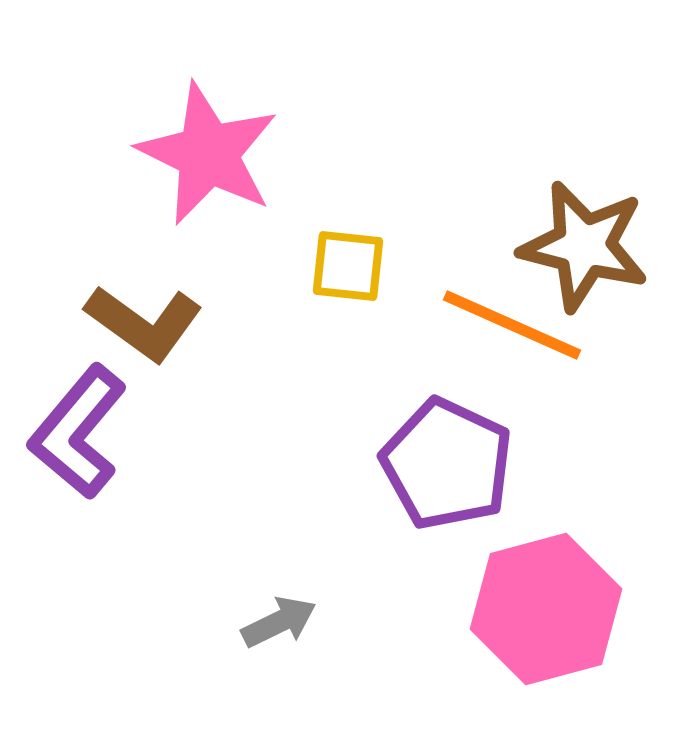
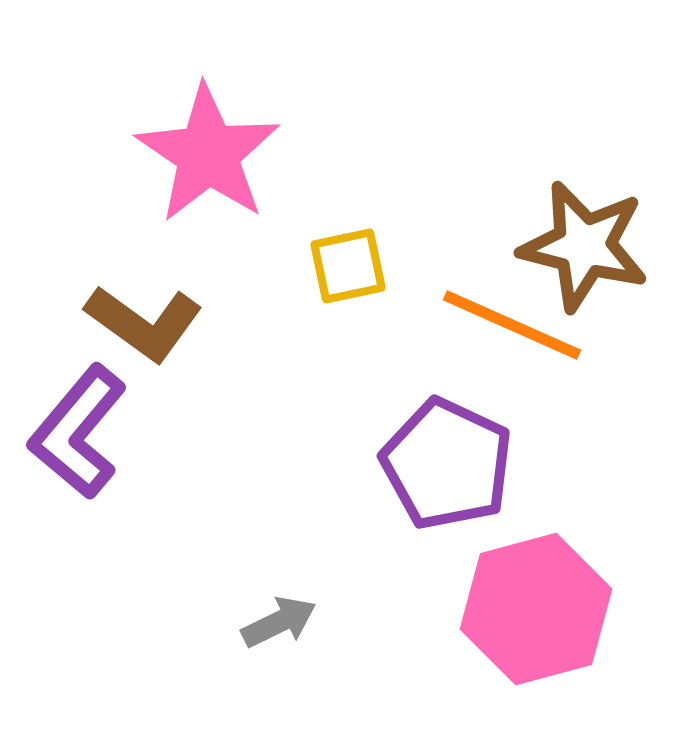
pink star: rotated 8 degrees clockwise
yellow square: rotated 18 degrees counterclockwise
pink hexagon: moved 10 px left
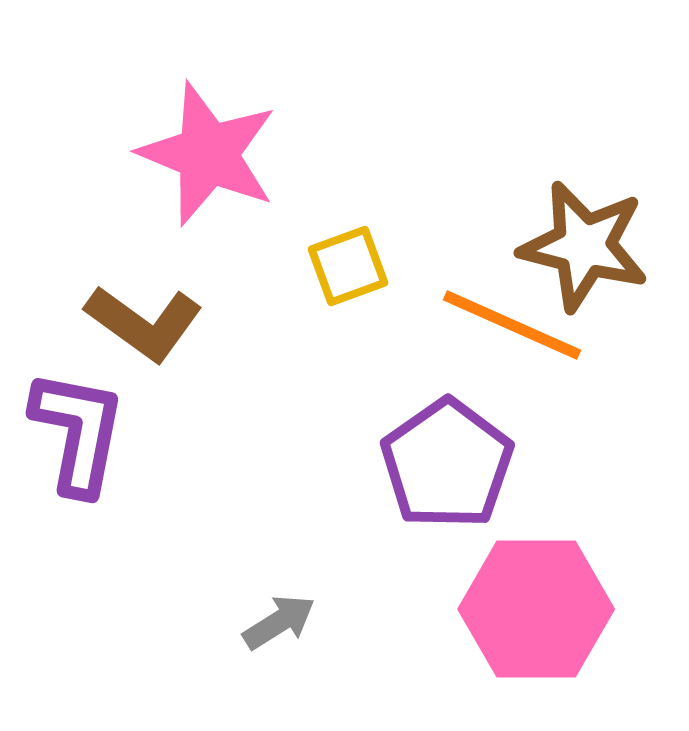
pink star: rotated 12 degrees counterclockwise
yellow square: rotated 8 degrees counterclockwise
purple L-shape: rotated 151 degrees clockwise
purple pentagon: rotated 12 degrees clockwise
pink hexagon: rotated 15 degrees clockwise
gray arrow: rotated 6 degrees counterclockwise
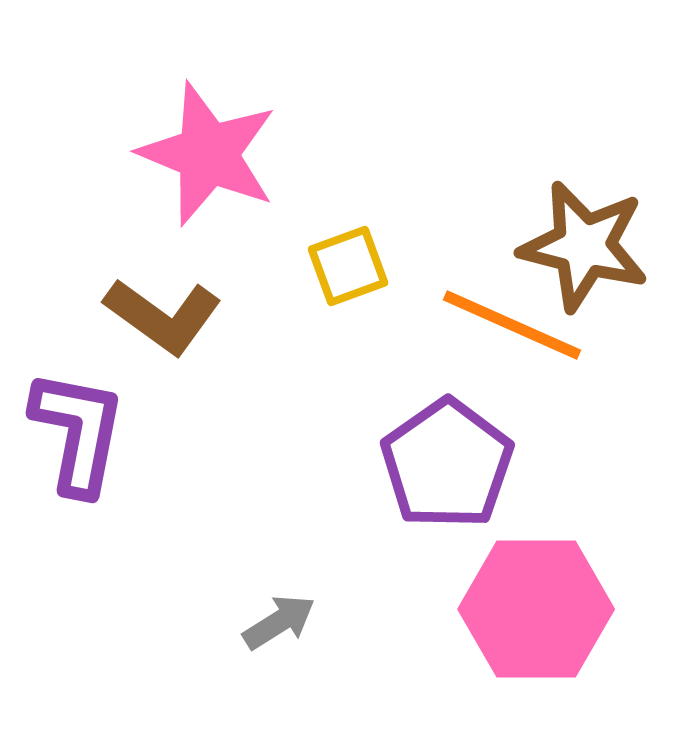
brown L-shape: moved 19 px right, 7 px up
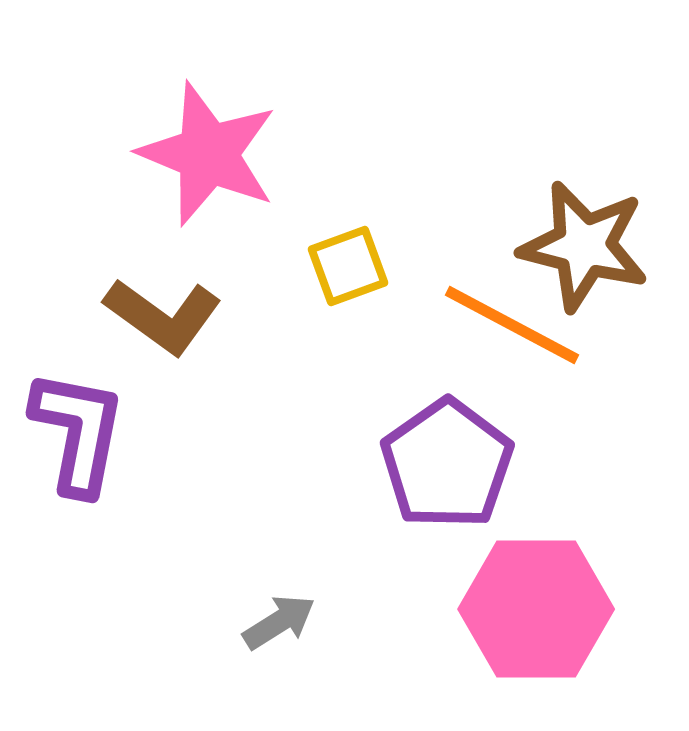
orange line: rotated 4 degrees clockwise
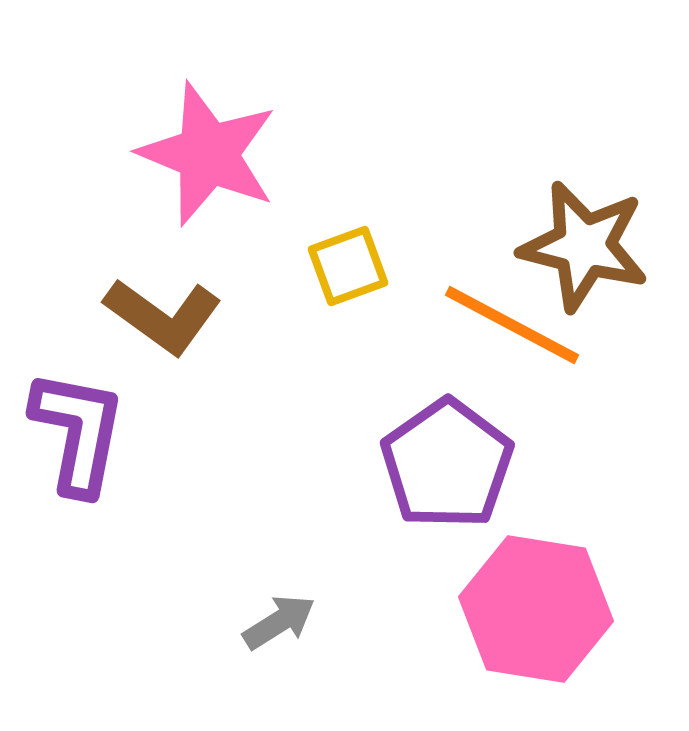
pink hexagon: rotated 9 degrees clockwise
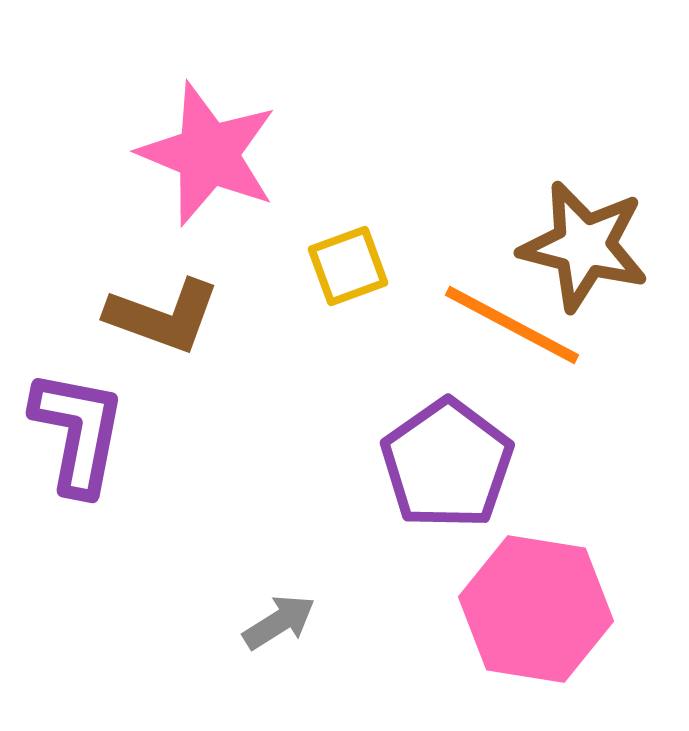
brown L-shape: rotated 16 degrees counterclockwise
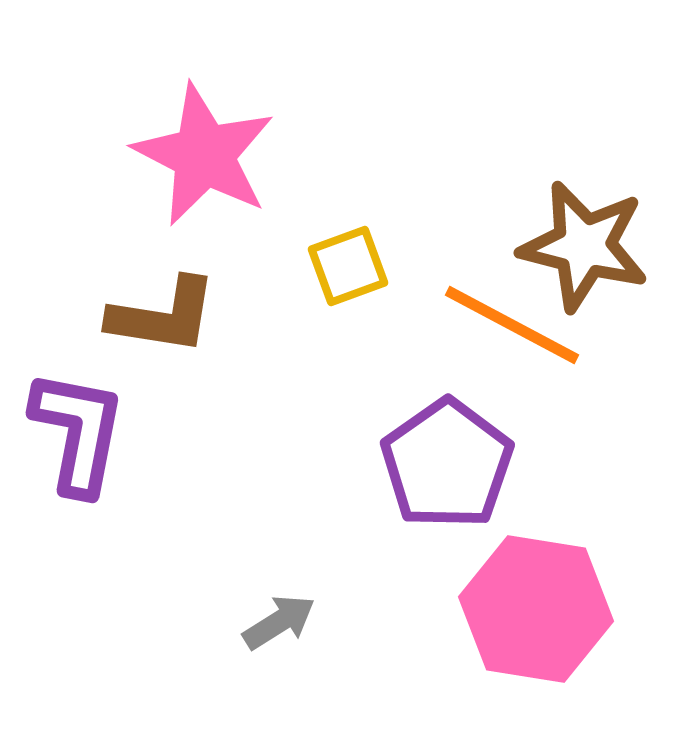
pink star: moved 4 px left, 1 px down; rotated 5 degrees clockwise
brown L-shape: rotated 11 degrees counterclockwise
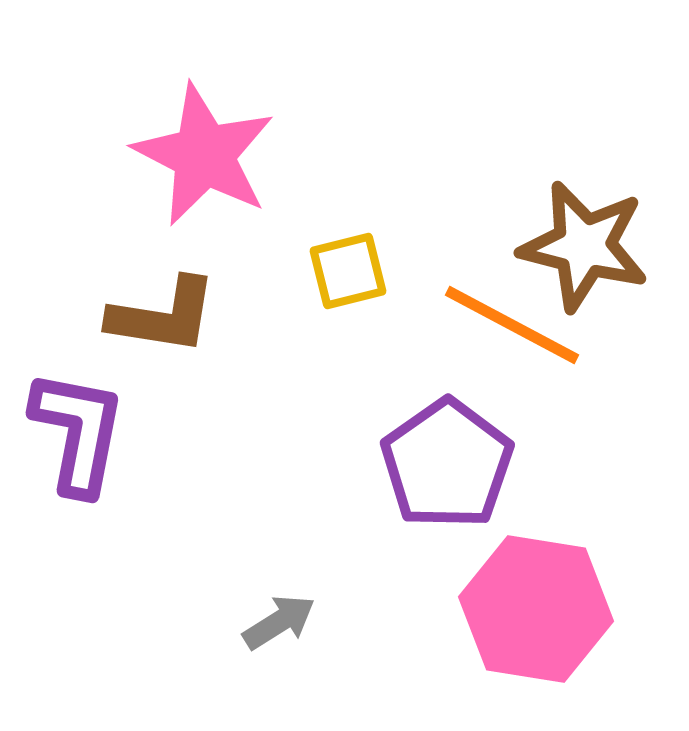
yellow square: moved 5 px down; rotated 6 degrees clockwise
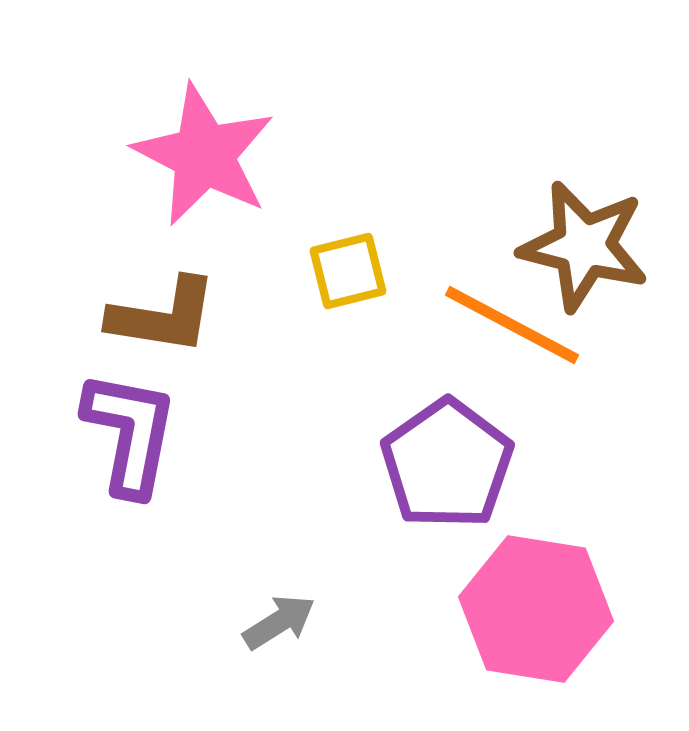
purple L-shape: moved 52 px right, 1 px down
